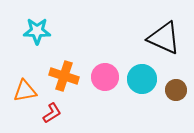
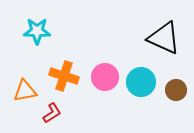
cyan circle: moved 1 px left, 3 px down
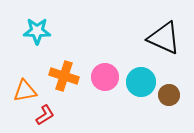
brown circle: moved 7 px left, 5 px down
red L-shape: moved 7 px left, 2 px down
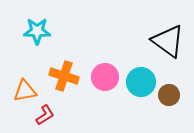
black triangle: moved 4 px right, 3 px down; rotated 12 degrees clockwise
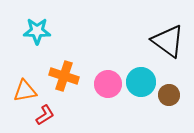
pink circle: moved 3 px right, 7 px down
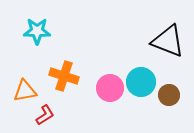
black triangle: rotated 15 degrees counterclockwise
pink circle: moved 2 px right, 4 px down
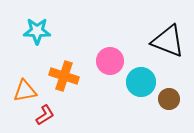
pink circle: moved 27 px up
brown circle: moved 4 px down
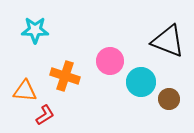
cyan star: moved 2 px left, 1 px up
orange cross: moved 1 px right
orange triangle: rotated 15 degrees clockwise
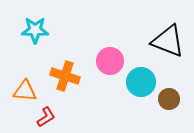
red L-shape: moved 1 px right, 2 px down
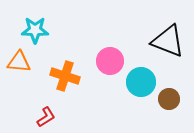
orange triangle: moved 6 px left, 29 px up
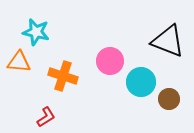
cyan star: moved 1 px right, 2 px down; rotated 12 degrees clockwise
orange cross: moved 2 px left
